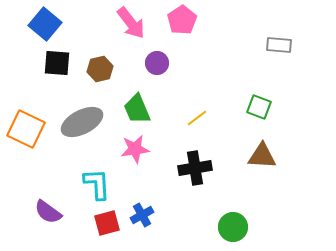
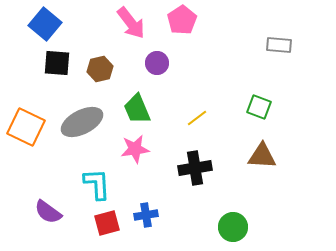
orange square: moved 2 px up
blue cross: moved 4 px right; rotated 20 degrees clockwise
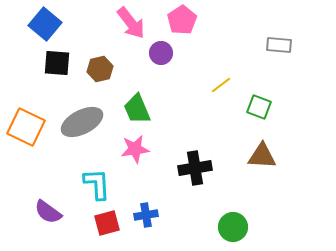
purple circle: moved 4 px right, 10 px up
yellow line: moved 24 px right, 33 px up
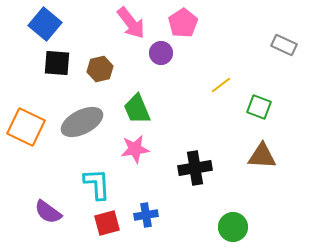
pink pentagon: moved 1 px right, 3 px down
gray rectangle: moved 5 px right; rotated 20 degrees clockwise
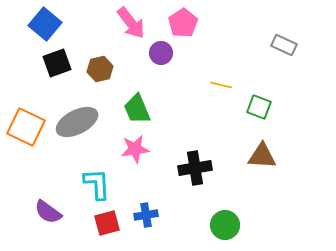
black square: rotated 24 degrees counterclockwise
yellow line: rotated 50 degrees clockwise
gray ellipse: moved 5 px left
green circle: moved 8 px left, 2 px up
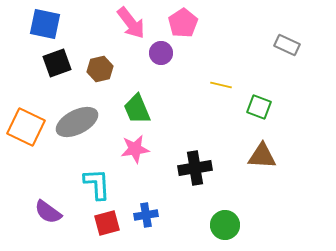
blue square: rotated 28 degrees counterclockwise
gray rectangle: moved 3 px right
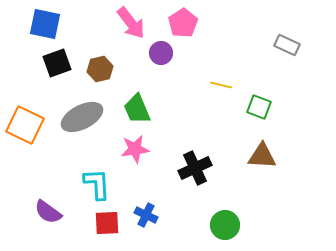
gray ellipse: moved 5 px right, 5 px up
orange square: moved 1 px left, 2 px up
black cross: rotated 16 degrees counterclockwise
blue cross: rotated 35 degrees clockwise
red square: rotated 12 degrees clockwise
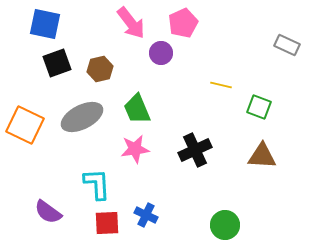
pink pentagon: rotated 8 degrees clockwise
black cross: moved 18 px up
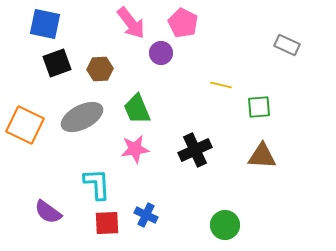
pink pentagon: rotated 20 degrees counterclockwise
brown hexagon: rotated 10 degrees clockwise
green square: rotated 25 degrees counterclockwise
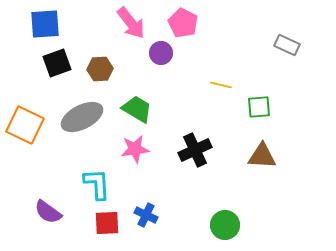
blue square: rotated 16 degrees counterclockwise
green trapezoid: rotated 144 degrees clockwise
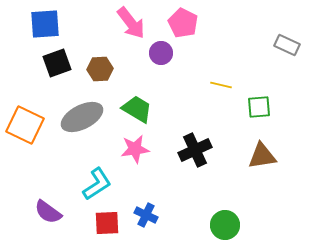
brown triangle: rotated 12 degrees counterclockwise
cyan L-shape: rotated 60 degrees clockwise
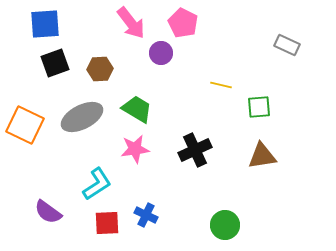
black square: moved 2 px left
